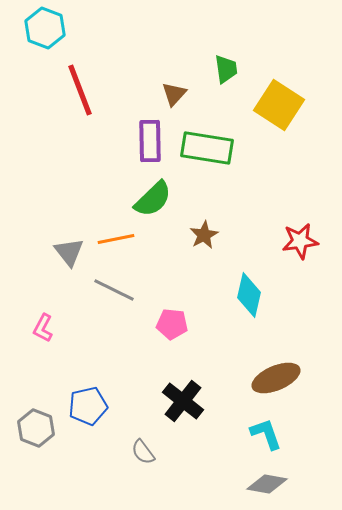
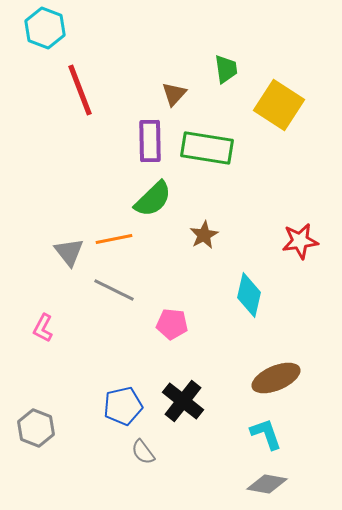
orange line: moved 2 px left
blue pentagon: moved 35 px right
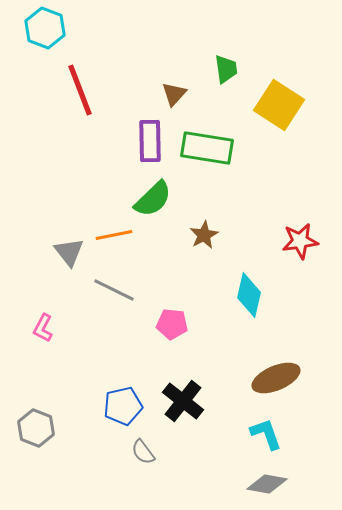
orange line: moved 4 px up
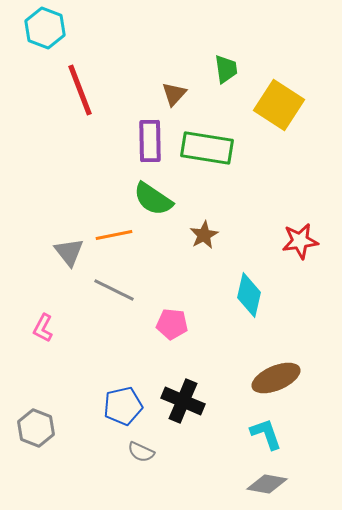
green semicircle: rotated 78 degrees clockwise
black cross: rotated 15 degrees counterclockwise
gray semicircle: moved 2 px left; rotated 28 degrees counterclockwise
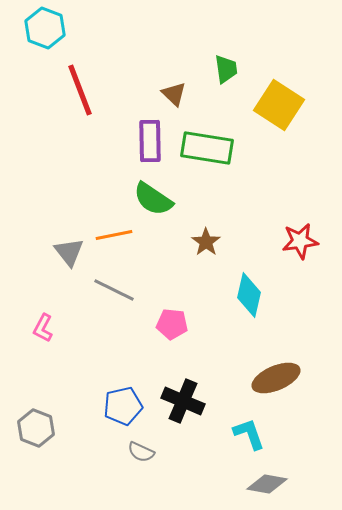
brown triangle: rotated 28 degrees counterclockwise
brown star: moved 2 px right, 7 px down; rotated 8 degrees counterclockwise
cyan L-shape: moved 17 px left
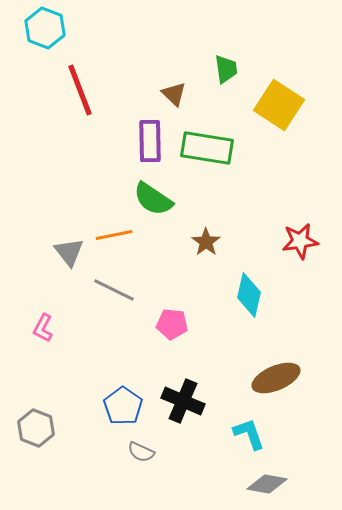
blue pentagon: rotated 24 degrees counterclockwise
